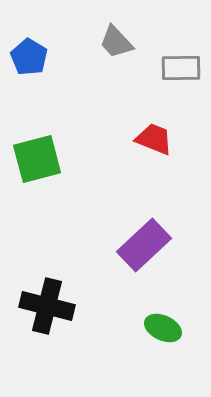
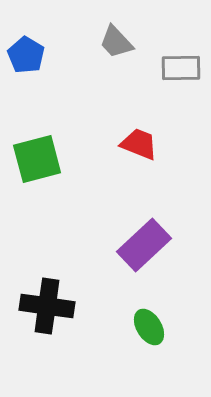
blue pentagon: moved 3 px left, 2 px up
red trapezoid: moved 15 px left, 5 px down
black cross: rotated 6 degrees counterclockwise
green ellipse: moved 14 px left, 1 px up; rotated 33 degrees clockwise
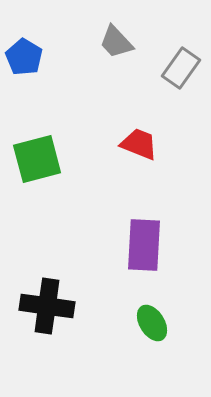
blue pentagon: moved 2 px left, 2 px down
gray rectangle: rotated 54 degrees counterclockwise
purple rectangle: rotated 44 degrees counterclockwise
green ellipse: moved 3 px right, 4 px up
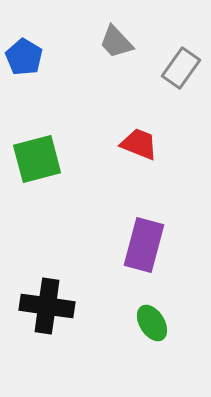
purple rectangle: rotated 12 degrees clockwise
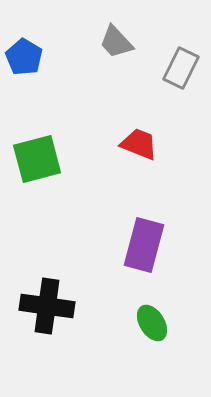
gray rectangle: rotated 9 degrees counterclockwise
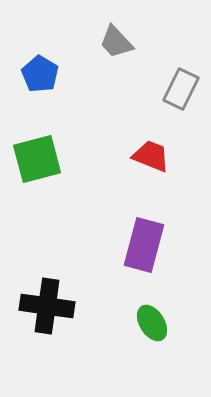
blue pentagon: moved 16 px right, 17 px down
gray rectangle: moved 21 px down
red trapezoid: moved 12 px right, 12 px down
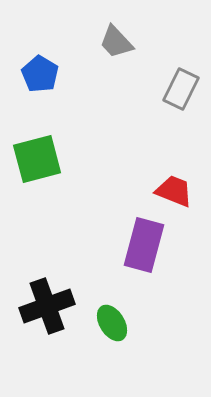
red trapezoid: moved 23 px right, 35 px down
black cross: rotated 28 degrees counterclockwise
green ellipse: moved 40 px left
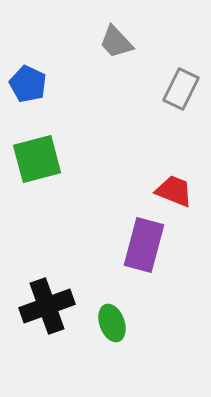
blue pentagon: moved 12 px left, 10 px down; rotated 6 degrees counterclockwise
green ellipse: rotated 12 degrees clockwise
